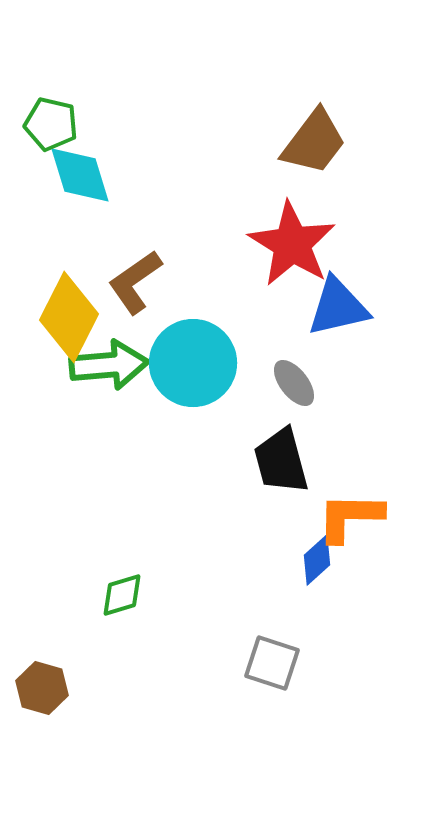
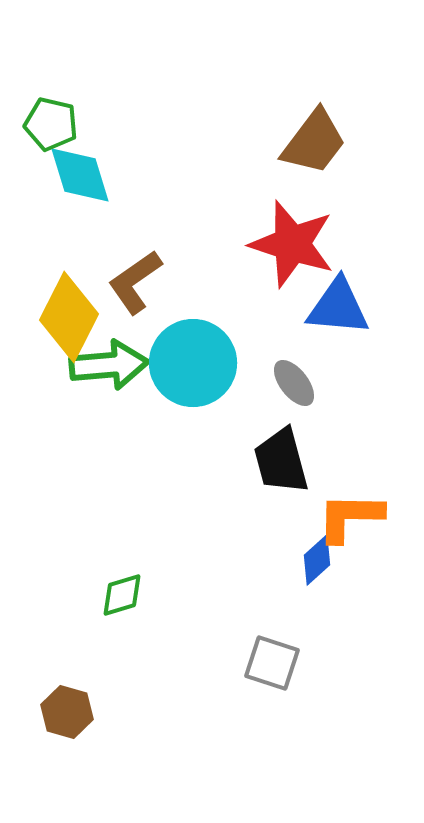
red star: rotated 14 degrees counterclockwise
blue triangle: rotated 18 degrees clockwise
brown hexagon: moved 25 px right, 24 px down
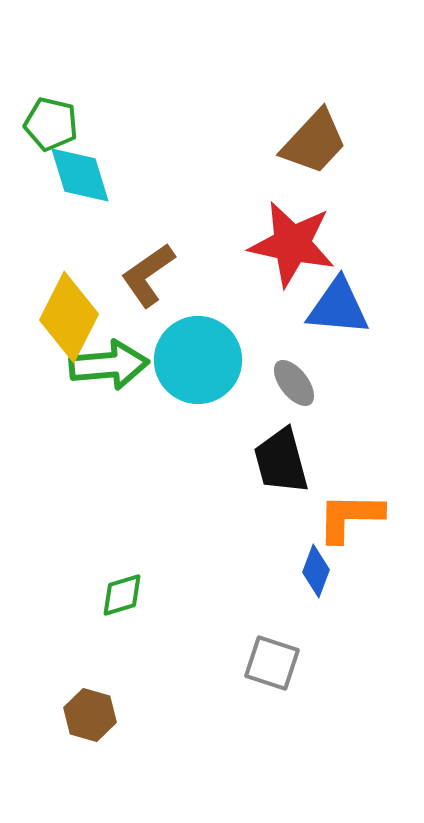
brown trapezoid: rotated 6 degrees clockwise
red star: rotated 6 degrees counterclockwise
brown L-shape: moved 13 px right, 7 px up
cyan circle: moved 5 px right, 3 px up
blue diamond: moved 1 px left, 11 px down; rotated 27 degrees counterclockwise
brown hexagon: moved 23 px right, 3 px down
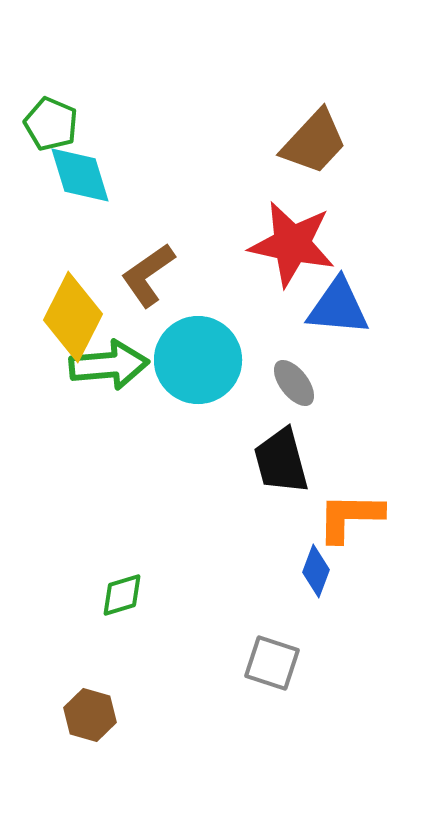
green pentagon: rotated 10 degrees clockwise
yellow diamond: moved 4 px right
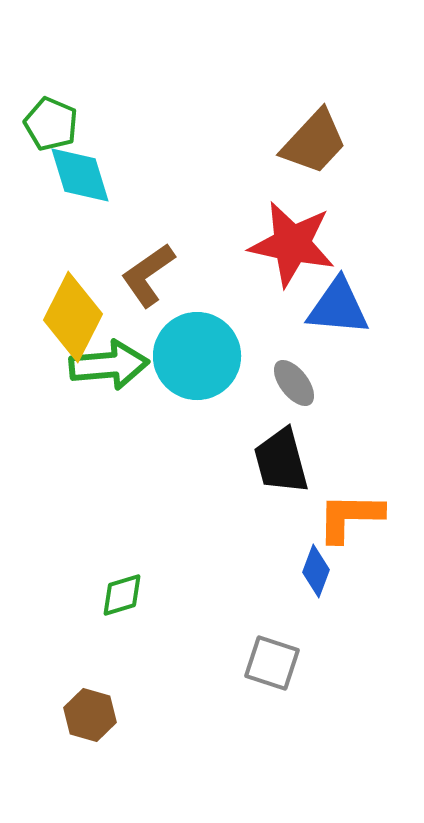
cyan circle: moved 1 px left, 4 px up
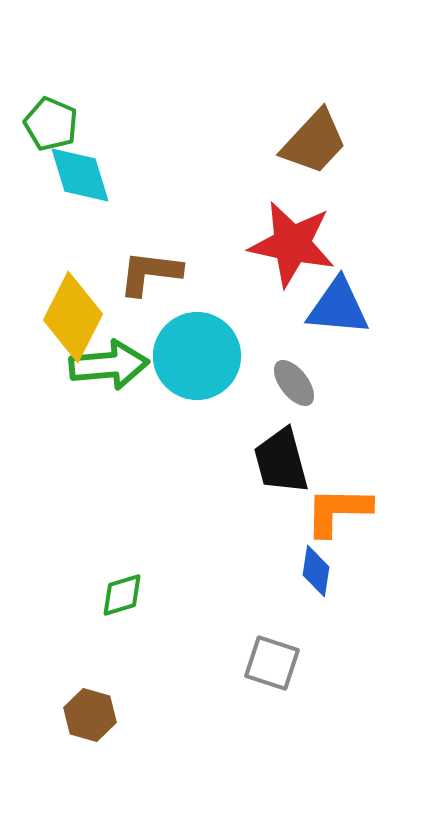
brown L-shape: moved 2 px right, 2 px up; rotated 42 degrees clockwise
orange L-shape: moved 12 px left, 6 px up
blue diamond: rotated 12 degrees counterclockwise
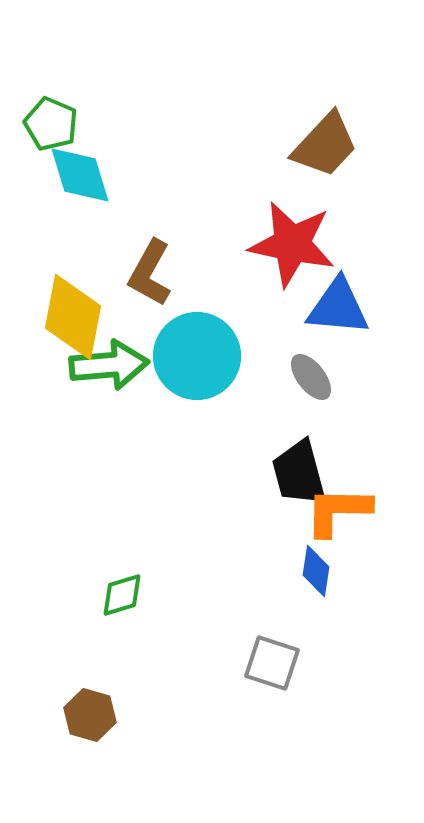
brown trapezoid: moved 11 px right, 3 px down
brown L-shape: rotated 68 degrees counterclockwise
yellow diamond: rotated 16 degrees counterclockwise
gray ellipse: moved 17 px right, 6 px up
black trapezoid: moved 18 px right, 12 px down
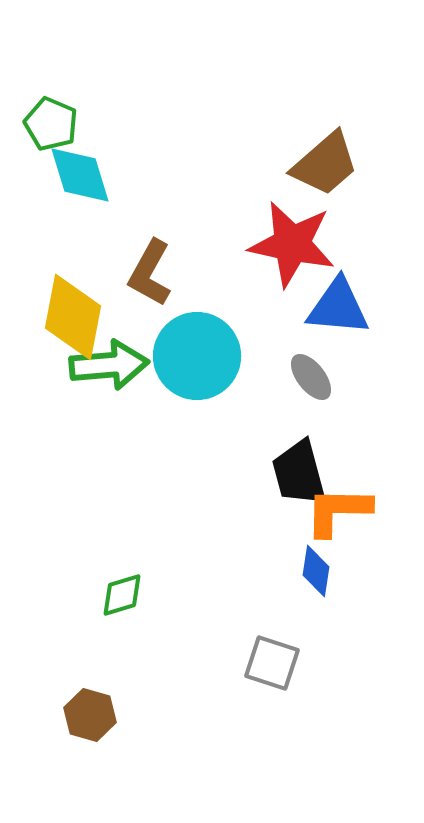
brown trapezoid: moved 19 px down; rotated 6 degrees clockwise
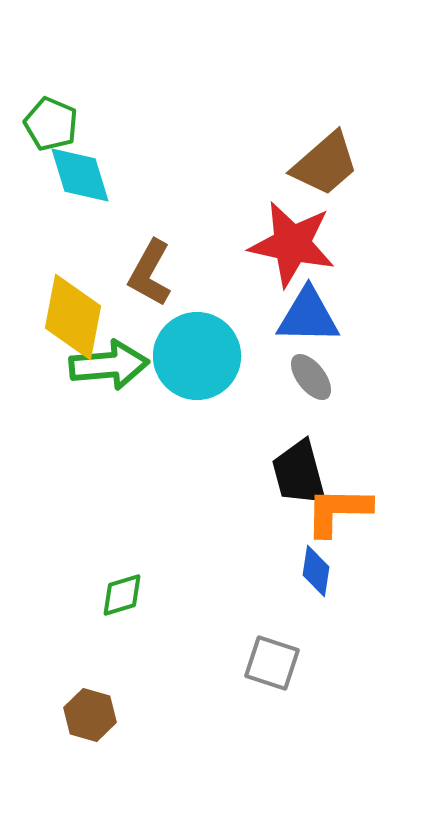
blue triangle: moved 30 px left, 9 px down; rotated 4 degrees counterclockwise
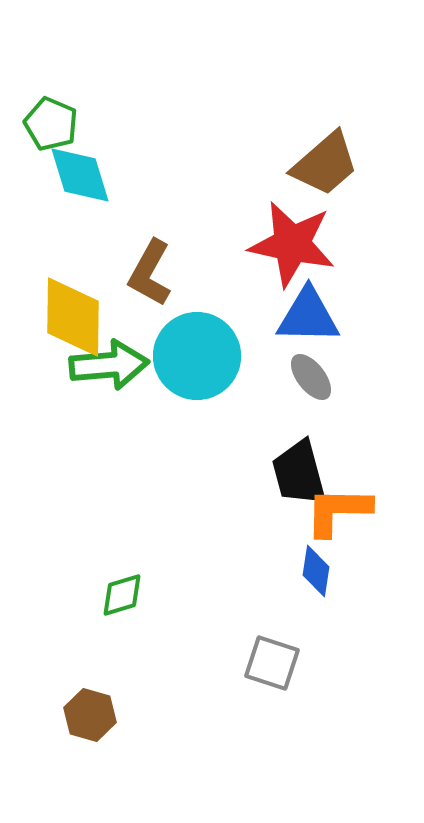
yellow diamond: rotated 10 degrees counterclockwise
